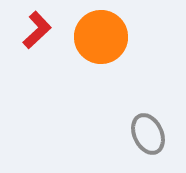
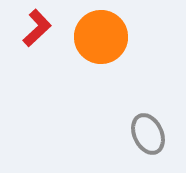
red L-shape: moved 2 px up
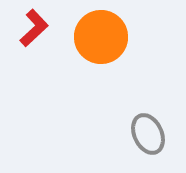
red L-shape: moved 3 px left
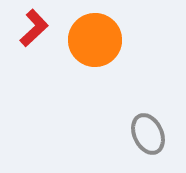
orange circle: moved 6 px left, 3 px down
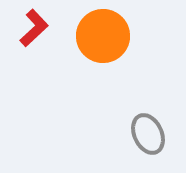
orange circle: moved 8 px right, 4 px up
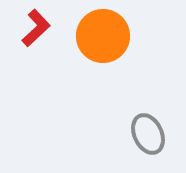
red L-shape: moved 2 px right
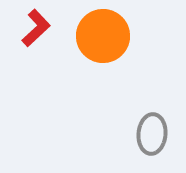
gray ellipse: moved 4 px right; rotated 30 degrees clockwise
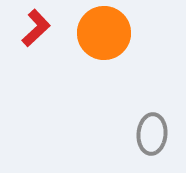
orange circle: moved 1 px right, 3 px up
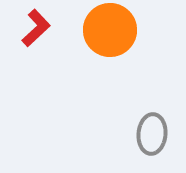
orange circle: moved 6 px right, 3 px up
